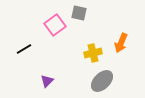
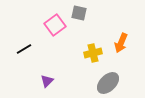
gray ellipse: moved 6 px right, 2 px down
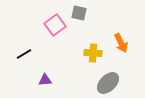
orange arrow: rotated 48 degrees counterclockwise
black line: moved 5 px down
yellow cross: rotated 18 degrees clockwise
purple triangle: moved 2 px left, 1 px up; rotated 40 degrees clockwise
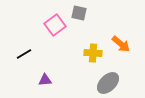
orange arrow: moved 1 px down; rotated 24 degrees counterclockwise
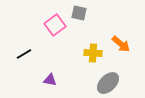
purple triangle: moved 5 px right; rotated 16 degrees clockwise
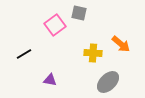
gray ellipse: moved 1 px up
